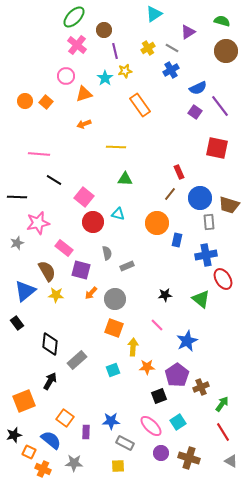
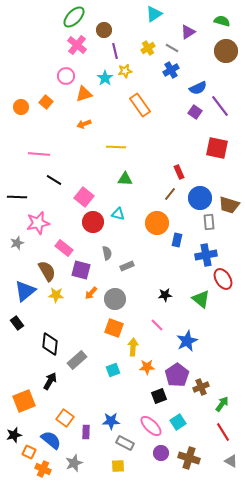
orange circle at (25, 101): moved 4 px left, 6 px down
gray star at (74, 463): rotated 24 degrees counterclockwise
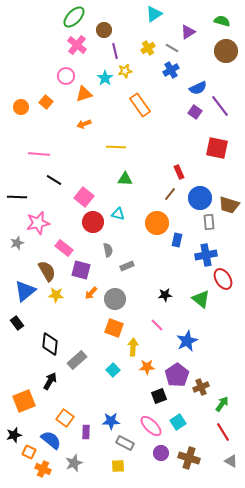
gray semicircle at (107, 253): moved 1 px right, 3 px up
cyan square at (113, 370): rotated 24 degrees counterclockwise
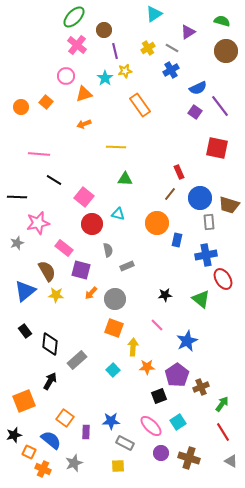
red circle at (93, 222): moved 1 px left, 2 px down
black rectangle at (17, 323): moved 8 px right, 8 px down
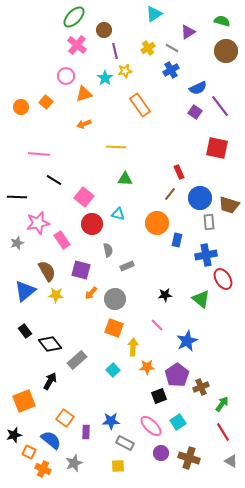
pink rectangle at (64, 248): moved 2 px left, 8 px up; rotated 18 degrees clockwise
black diamond at (50, 344): rotated 45 degrees counterclockwise
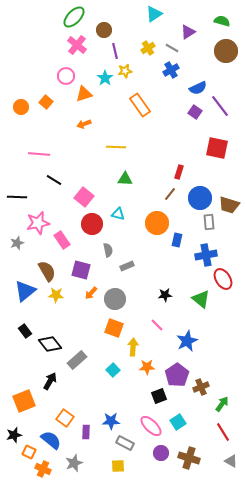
red rectangle at (179, 172): rotated 40 degrees clockwise
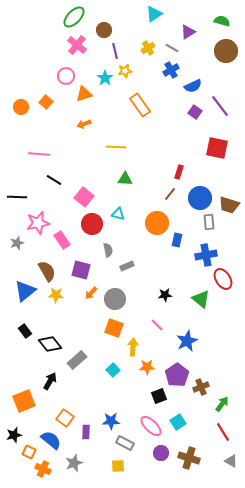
blue semicircle at (198, 88): moved 5 px left, 2 px up
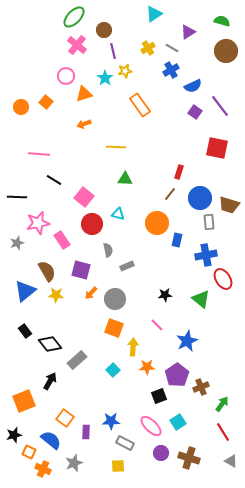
purple line at (115, 51): moved 2 px left
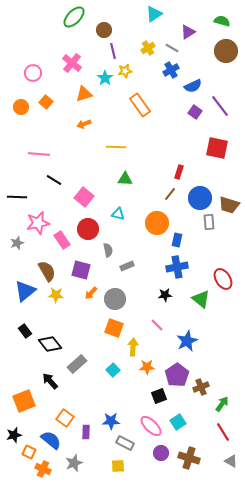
pink cross at (77, 45): moved 5 px left, 18 px down
pink circle at (66, 76): moved 33 px left, 3 px up
red circle at (92, 224): moved 4 px left, 5 px down
blue cross at (206, 255): moved 29 px left, 12 px down
gray rectangle at (77, 360): moved 4 px down
black arrow at (50, 381): rotated 72 degrees counterclockwise
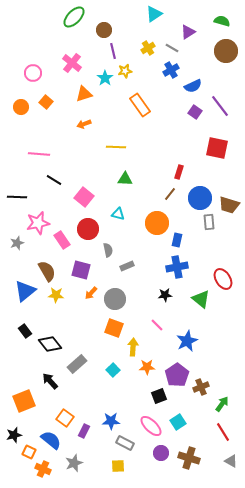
purple rectangle at (86, 432): moved 2 px left, 1 px up; rotated 24 degrees clockwise
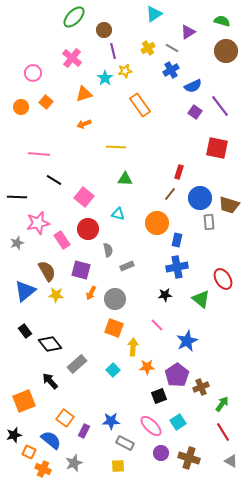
pink cross at (72, 63): moved 5 px up
orange arrow at (91, 293): rotated 16 degrees counterclockwise
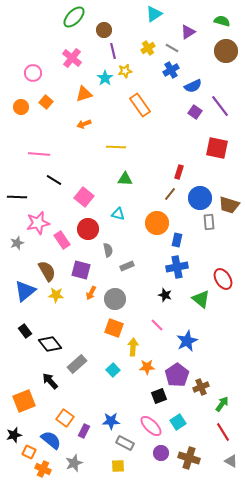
black star at (165, 295): rotated 24 degrees clockwise
